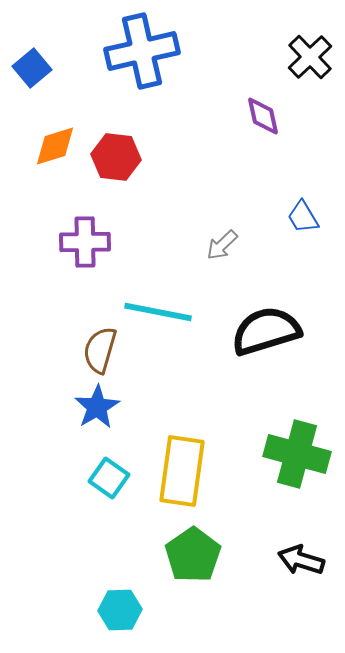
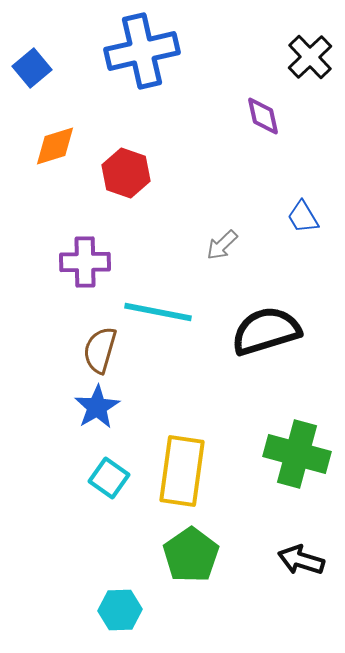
red hexagon: moved 10 px right, 16 px down; rotated 12 degrees clockwise
purple cross: moved 20 px down
green pentagon: moved 2 px left
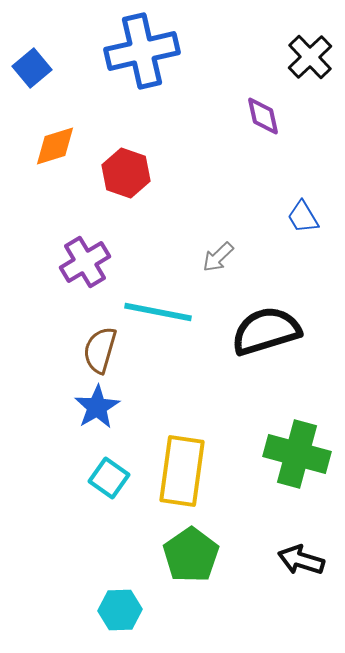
gray arrow: moved 4 px left, 12 px down
purple cross: rotated 30 degrees counterclockwise
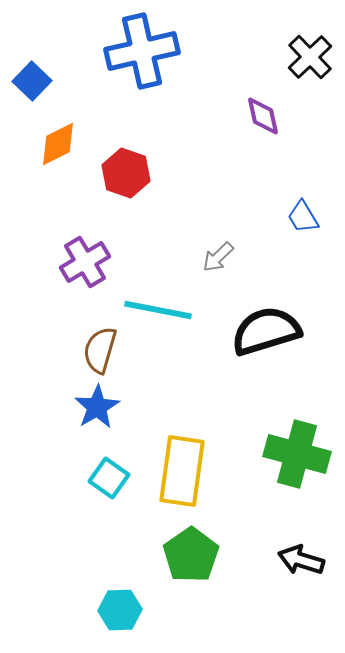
blue square: moved 13 px down; rotated 6 degrees counterclockwise
orange diamond: moved 3 px right, 2 px up; rotated 9 degrees counterclockwise
cyan line: moved 2 px up
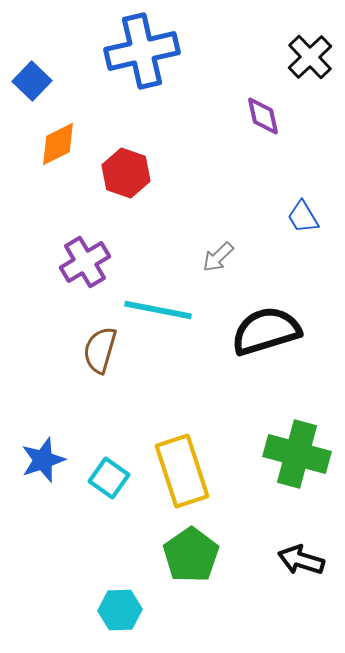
blue star: moved 54 px left, 53 px down; rotated 12 degrees clockwise
yellow rectangle: rotated 26 degrees counterclockwise
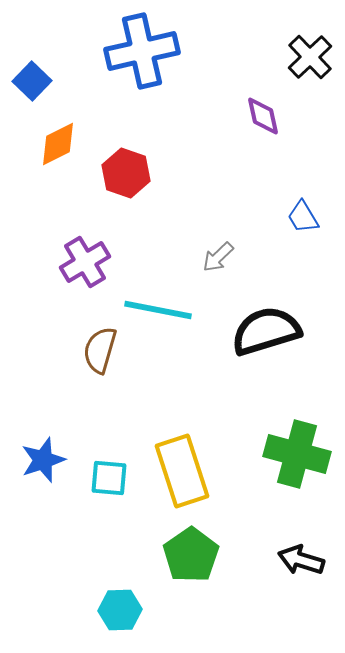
cyan square: rotated 30 degrees counterclockwise
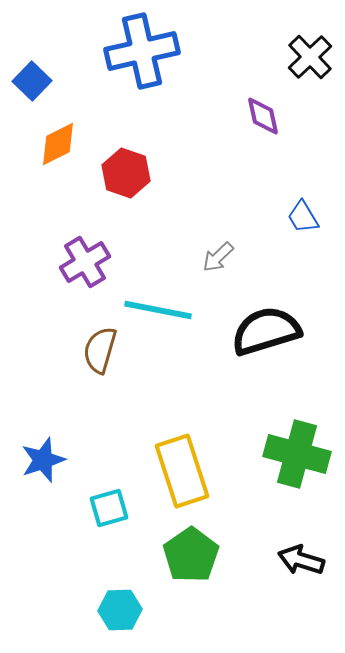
cyan square: moved 30 px down; rotated 21 degrees counterclockwise
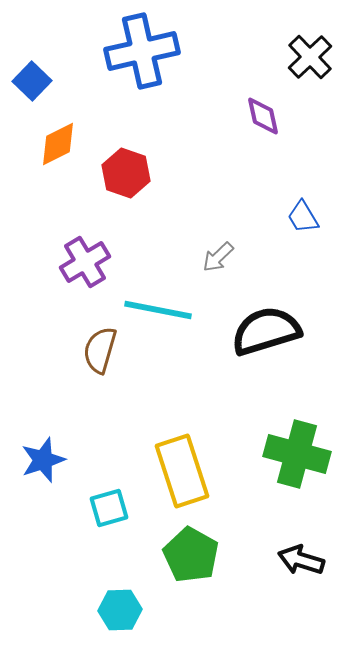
green pentagon: rotated 8 degrees counterclockwise
